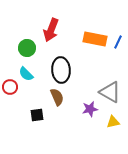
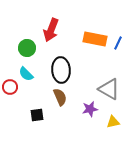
blue line: moved 1 px down
gray triangle: moved 1 px left, 3 px up
brown semicircle: moved 3 px right
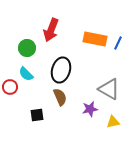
black ellipse: rotated 20 degrees clockwise
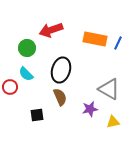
red arrow: rotated 50 degrees clockwise
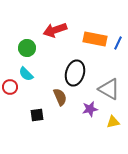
red arrow: moved 4 px right
black ellipse: moved 14 px right, 3 px down
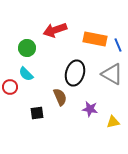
blue line: moved 2 px down; rotated 48 degrees counterclockwise
gray triangle: moved 3 px right, 15 px up
purple star: rotated 21 degrees clockwise
black square: moved 2 px up
